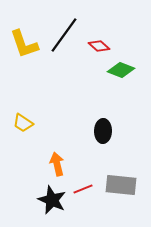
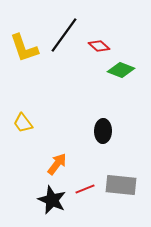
yellow L-shape: moved 4 px down
yellow trapezoid: rotated 20 degrees clockwise
orange arrow: rotated 50 degrees clockwise
red line: moved 2 px right
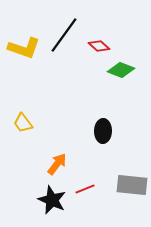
yellow L-shape: rotated 52 degrees counterclockwise
gray rectangle: moved 11 px right
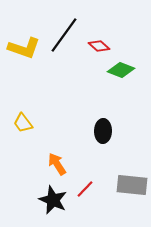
orange arrow: rotated 70 degrees counterclockwise
red line: rotated 24 degrees counterclockwise
black star: moved 1 px right
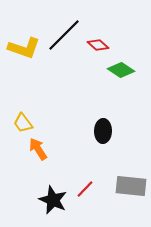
black line: rotated 9 degrees clockwise
red diamond: moved 1 px left, 1 px up
green diamond: rotated 12 degrees clockwise
orange arrow: moved 19 px left, 15 px up
gray rectangle: moved 1 px left, 1 px down
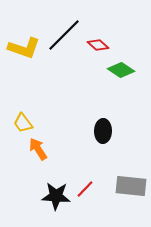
black star: moved 3 px right, 4 px up; rotated 20 degrees counterclockwise
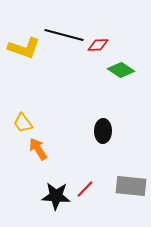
black line: rotated 60 degrees clockwise
red diamond: rotated 45 degrees counterclockwise
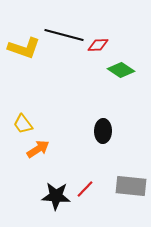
yellow trapezoid: moved 1 px down
orange arrow: rotated 90 degrees clockwise
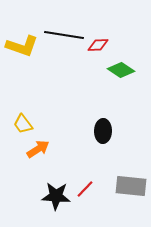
black line: rotated 6 degrees counterclockwise
yellow L-shape: moved 2 px left, 2 px up
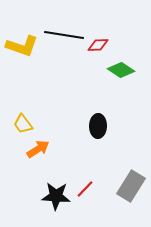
black ellipse: moved 5 px left, 5 px up
gray rectangle: rotated 64 degrees counterclockwise
